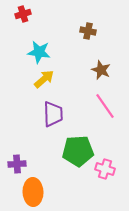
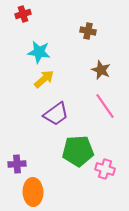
purple trapezoid: moved 3 px right; rotated 56 degrees clockwise
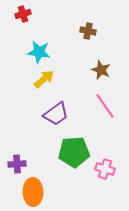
green pentagon: moved 4 px left, 1 px down
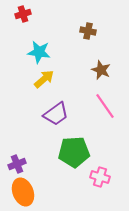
purple cross: rotated 18 degrees counterclockwise
pink cross: moved 5 px left, 8 px down
orange ellipse: moved 10 px left; rotated 20 degrees counterclockwise
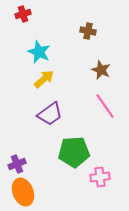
cyan star: rotated 15 degrees clockwise
purple trapezoid: moved 6 px left
pink cross: rotated 24 degrees counterclockwise
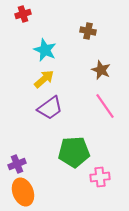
cyan star: moved 6 px right, 2 px up
purple trapezoid: moved 6 px up
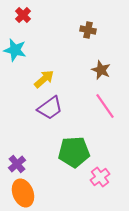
red cross: moved 1 px down; rotated 28 degrees counterclockwise
brown cross: moved 1 px up
cyan star: moved 30 px left; rotated 10 degrees counterclockwise
purple cross: rotated 18 degrees counterclockwise
pink cross: rotated 30 degrees counterclockwise
orange ellipse: moved 1 px down
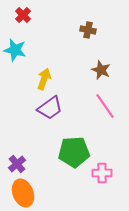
yellow arrow: rotated 30 degrees counterclockwise
pink cross: moved 2 px right, 4 px up; rotated 36 degrees clockwise
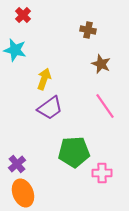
brown star: moved 6 px up
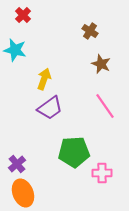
brown cross: moved 2 px right, 1 px down; rotated 21 degrees clockwise
